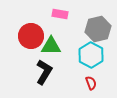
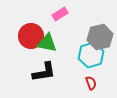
pink rectangle: rotated 42 degrees counterclockwise
gray hexagon: moved 2 px right, 8 px down
green triangle: moved 4 px left, 3 px up; rotated 10 degrees clockwise
cyan hexagon: rotated 15 degrees clockwise
black L-shape: rotated 50 degrees clockwise
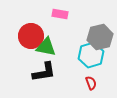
pink rectangle: rotated 42 degrees clockwise
green triangle: moved 1 px left, 4 px down
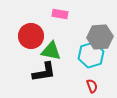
gray hexagon: rotated 10 degrees clockwise
green triangle: moved 5 px right, 4 px down
red semicircle: moved 1 px right, 3 px down
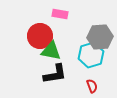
red circle: moved 9 px right
black L-shape: moved 11 px right, 2 px down
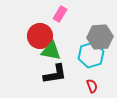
pink rectangle: rotated 70 degrees counterclockwise
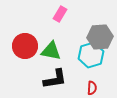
red circle: moved 15 px left, 10 px down
black L-shape: moved 5 px down
red semicircle: moved 2 px down; rotated 24 degrees clockwise
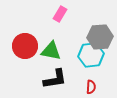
cyan hexagon: rotated 10 degrees clockwise
red semicircle: moved 1 px left, 1 px up
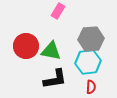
pink rectangle: moved 2 px left, 3 px up
gray hexagon: moved 9 px left, 2 px down
red circle: moved 1 px right
cyan hexagon: moved 3 px left, 7 px down
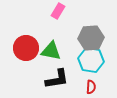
gray hexagon: moved 1 px up
red circle: moved 2 px down
cyan hexagon: moved 3 px right, 2 px up; rotated 15 degrees clockwise
black L-shape: moved 2 px right
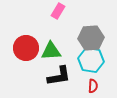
green triangle: rotated 15 degrees counterclockwise
black L-shape: moved 2 px right, 3 px up
red semicircle: moved 2 px right, 1 px up
